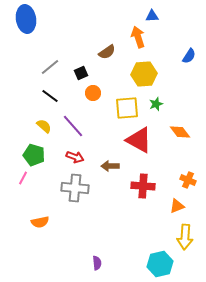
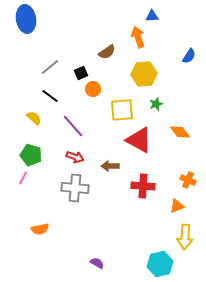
orange circle: moved 4 px up
yellow square: moved 5 px left, 2 px down
yellow semicircle: moved 10 px left, 8 px up
green pentagon: moved 3 px left
orange semicircle: moved 7 px down
purple semicircle: rotated 56 degrees counterclockwise
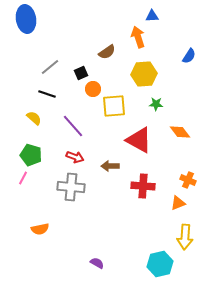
black line: moved 3 px left, 2 px up; rotated 18 degrees counterclockwise
green star: rotated 24 degrees clockwise
yellow square: moved 8 px left, 4 px up
gray cross: moved 4 px left, 1 px up
orange triangle: moved 1 px right, 3 px up
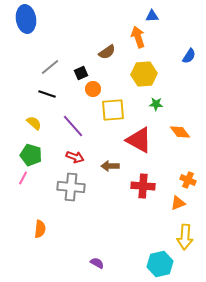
yellow square: moved 1 px left, 4 px down
yellow semicircle: moved 5 px down
orange semicircle: rotated 72 degrees counterclockwise
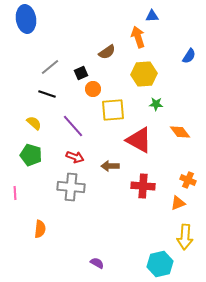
pink line: moved 8 px left, 15 px down; rotated 32 degrees counterclockwise
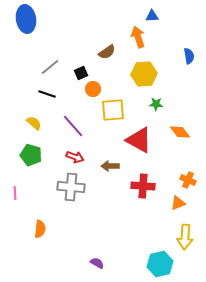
blue semicircle: rotated 42 degrees counterclockwise
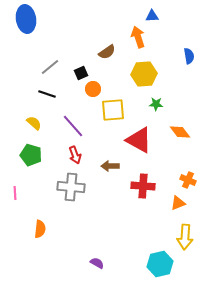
red arrow: moved 2 px up; rotated 48 degrees clockwise
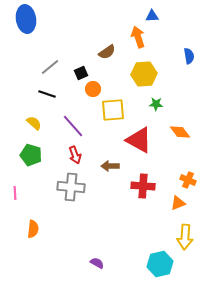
orange semicircle: moved 7 px left
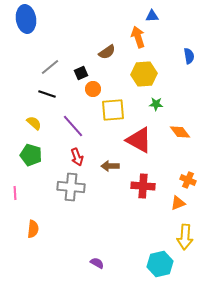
red arrow: moved 2 px right, 2 px down
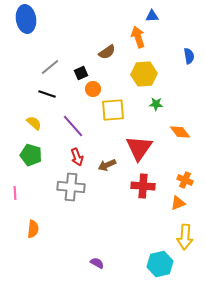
red triangle: moved 8 px down; rotated 36 degrees clockwise
brown arrow: moved 3 px left, 1 px up; rotated 24 degrees counterclockwise
orange cross: moved 3 px left
